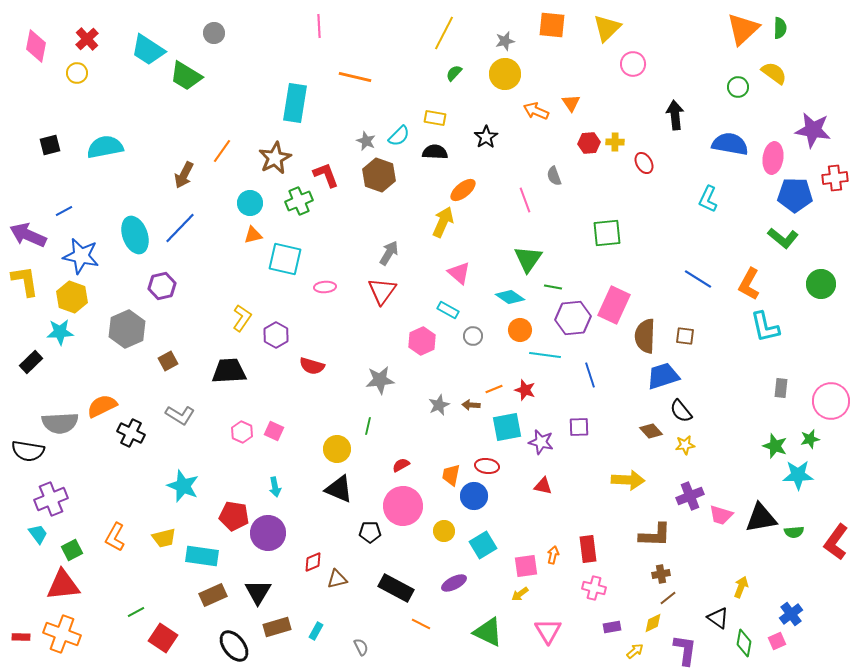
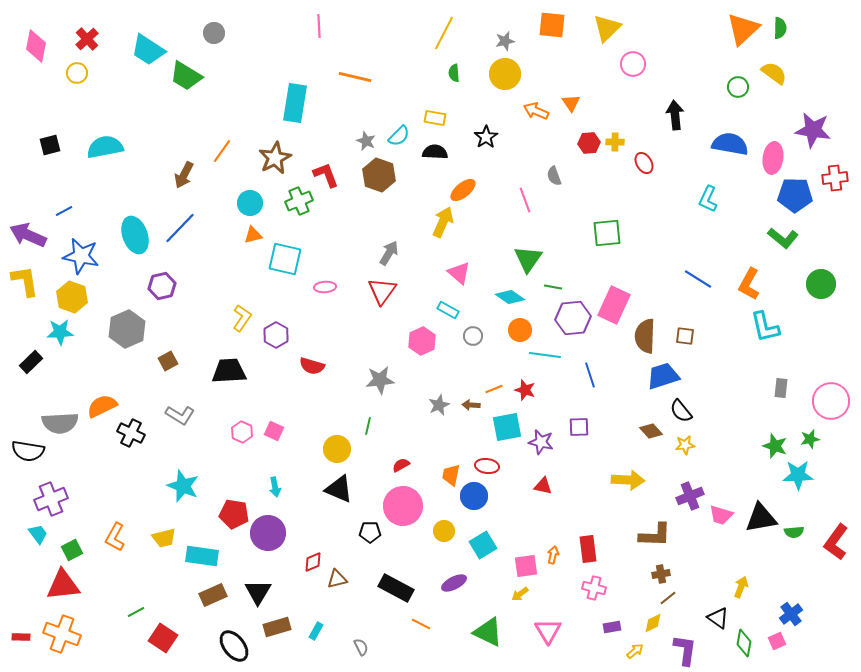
green semicircle at (454, 73): rotated 48 degrees counterclockwise
red pentagon at (234, 516): moved 2 px up
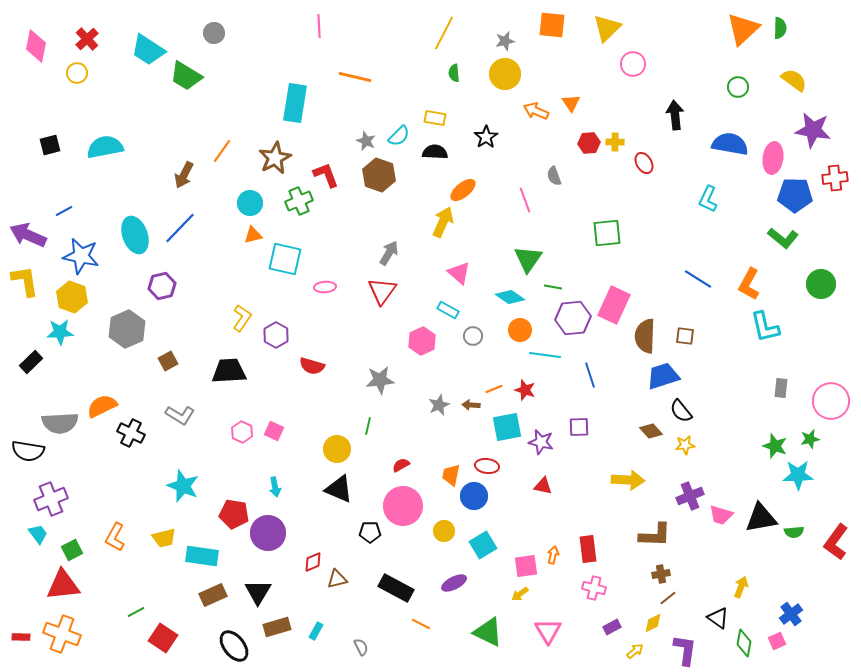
yellow semicircle at (774, 73): moved 20 px right, 7 px down
purple rectangle at (612, 627): rotated 18 degrees counterclockwise
